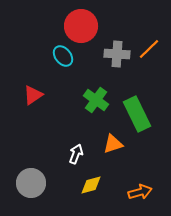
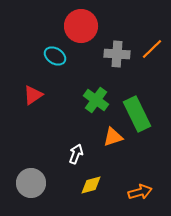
orange line: moved 3 px right
cyan ellipse: moved 8 px left; rotated 20 degrees counterclockwise
orange triangle: moved 7 px up
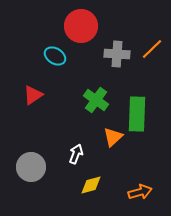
green rectangle: rotated 28 degrees clockwise
orange triangle: rotated 25 degrees counterclockwise
gray circle: moved 16 px up
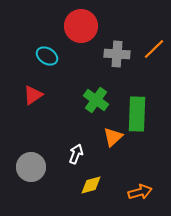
orange line: moved 2 px right
cyan ellipse: moved 8 px left
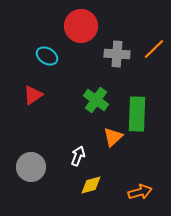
white arrow: moved 2 px right, 2 px down
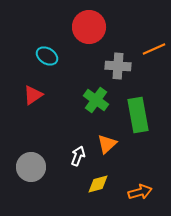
red circle: moved 8 px right, 1 px down
orange line: rotated 20 degrees clockwise
gray cross: moved 1 px right, 12 px down
green rectangle: moved 1 px right, 1 px down; rotated 12 degrees counterclockwise
orange triangle: moved 6 px left, 7 px down
yellow diamond: moved 7 px right, 1 px up
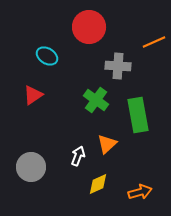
orange line: moved 7 px up
yellow diamond: rotated 10 degrees counterclockwise
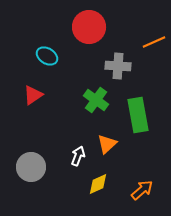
orange arrow: moved 2 px right, 2 px up; rotated 25 degrees counterclockwise
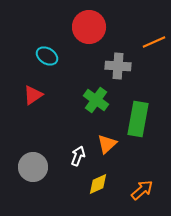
green rectangle: moved 4 px down; rotated 20 degrees clockwise
gray circle: moved 2 px right
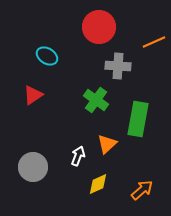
red circle: moved 10 px right
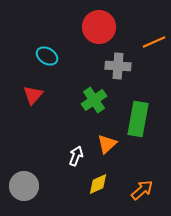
red triangle: rotated 15 degrees counterclockwise
green cross: moved 2 px left; rotated 20 degrees clockwise
white arrow: moved 2 px left
gray circle: moved 9 px left, 19 px down
